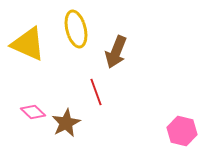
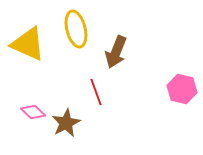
pink hexagon: moved 42 px up
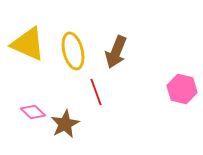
yellow ellipse: moved 3 px left, 22 px down
brown star: moved 1 px left, 1 px down
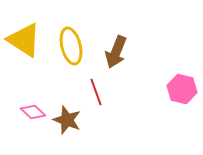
yellow triangle: moved 4 px left, 4 px up; rotated 9 degrees clockwise
yellow ellipse: moved 2 px left, 5 px up
brown star: moved 2 px right, 4 px up; rotated 24 degrees counterclockwise
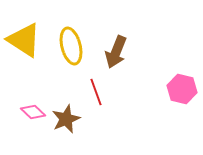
brown star: moved 1 px left, 1 px up; rotated 28 degrees clockwise
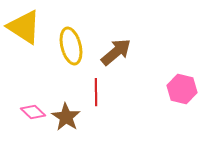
yellow triangle: moved 13 px up
brown arrow: rotated 152 degrees counterclockwise
red line: rotated 20 degrees clockwise
brown star: moved 2 px up; rotated 16 degrees counterclockwise
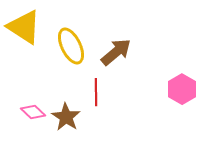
yellow ellipse: rotated 12 degrees counterclockwise
pink hexagon: rotated 16 degrees clockwise
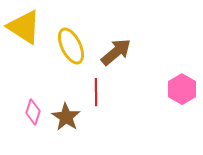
pink diamond: rotated 65 degrees clockwise
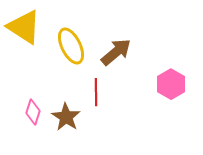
pink hexagon: moved 11 px left, 5 px up
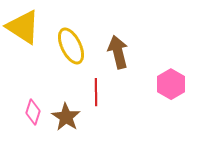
yellow triangle: moved 1 px left
brown arrow: moved 2 px right; rotated 64 degrees counterclockwise
